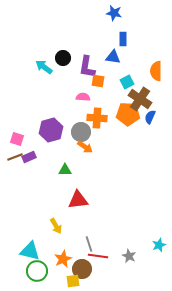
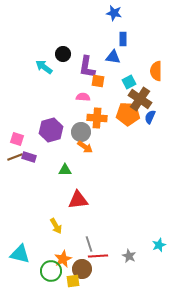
black circle: moved 4 px up
cyan square: moved 2 px right
purple rectangle: rotated 40 degrees clockwise
cyan triangle: moved 10 px left, 3 px down
red line: rotated 12 degrees counterclockwise
green circle: moved 14 px right
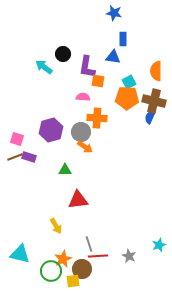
brown cross: moved 14 px right, 2 px down; rotated 20 degrees counterclockwise
orange pentagon: moved 1 px left, 16 px up
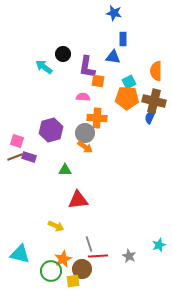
gray circle: moved 4 px right, 1 px down
pink square: moved 2 px down
yellow arrow: rotated 35 degrees counterclockwise
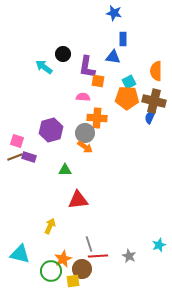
yellow arrow: moved 6 px left; rotated 91 degrees counterclockwise
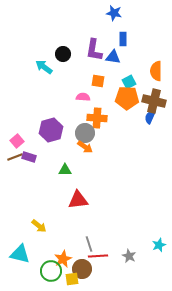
purple L-shape: moved 7 px right, 17 px up
pink square: rotated 32 degrees clockwise
yellow arrow: moved 11 px left; rotated 105 degrees clockwise
yellow square: moved 1 px left, 2 px up
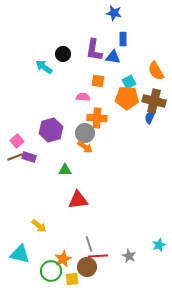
orange semicircle: rotated 30 degrees counterclockwise
brown circle: moved 5 px right, 2 px up
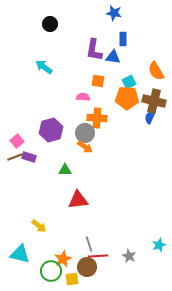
black circle: moved 13 px left, 30 px up
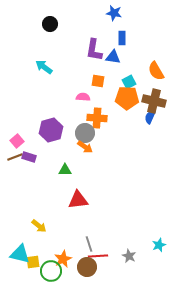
blue rectangle: moved 1 px left, 1 px up
yellow square: moved 39 px left, 17 px up
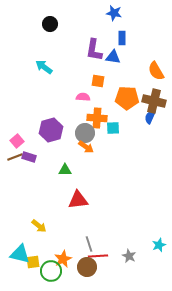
cyan square: moved 16 px left, 46 px down; rotated 24 degrees clockwise
orange arrow: moved 1 px right
